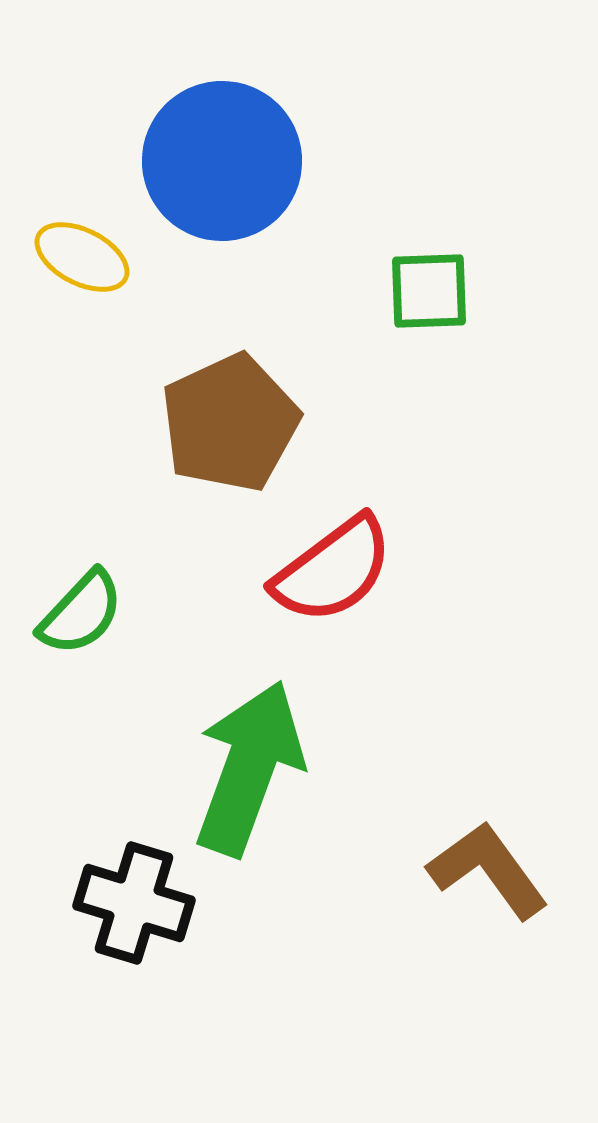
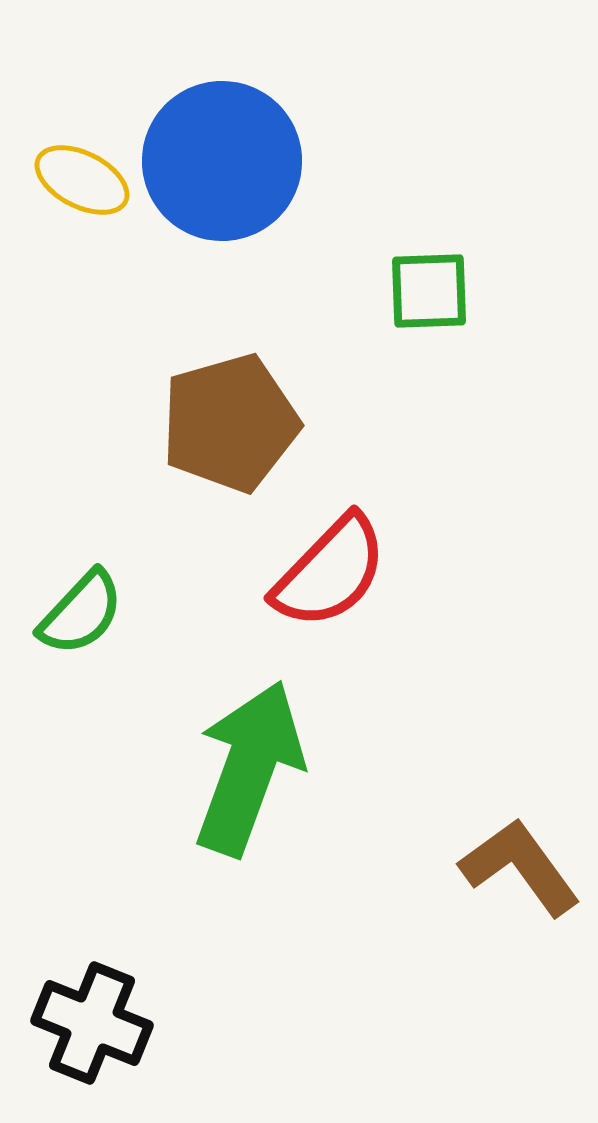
yellow ellipse: moved 77 px up
brown pentagon: rotated 9 degrees clockwise
red semicircle: moved 3 px left, 2 px down; rotated 9 degrees counterclockwise
brown L-shape: moved 32 px right, 3 px up
black cross: moved 42 px left, 120 px down; rotated 5 degrees clockwise
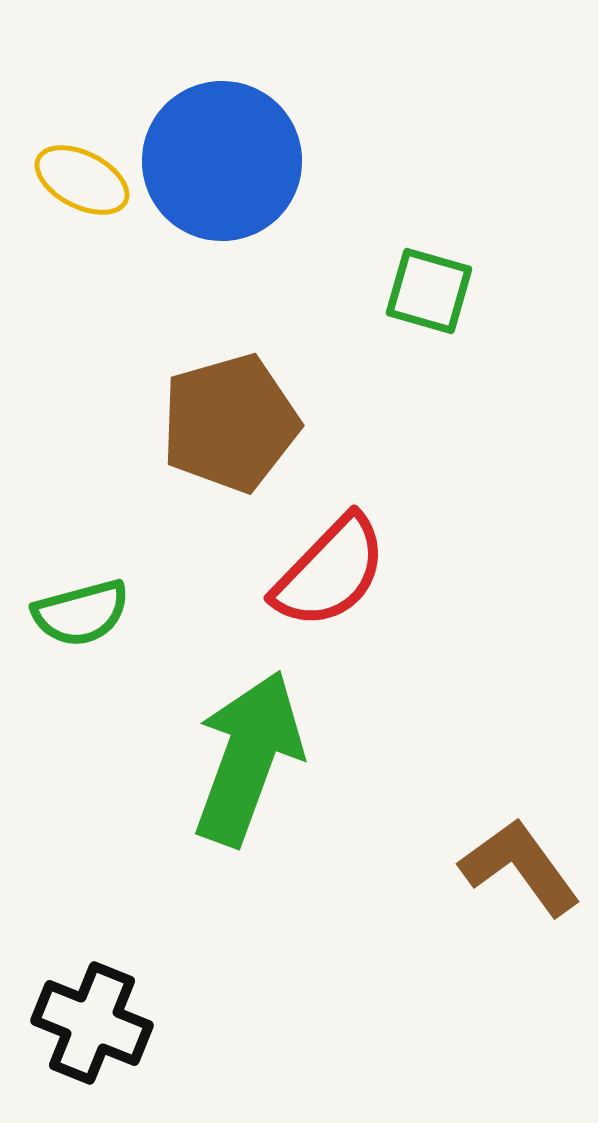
green square: rotated 18 degrees clockwise
green semicircle: rotated 32 degrees clockwise
green arrow: moved 1 px left, 10 px up
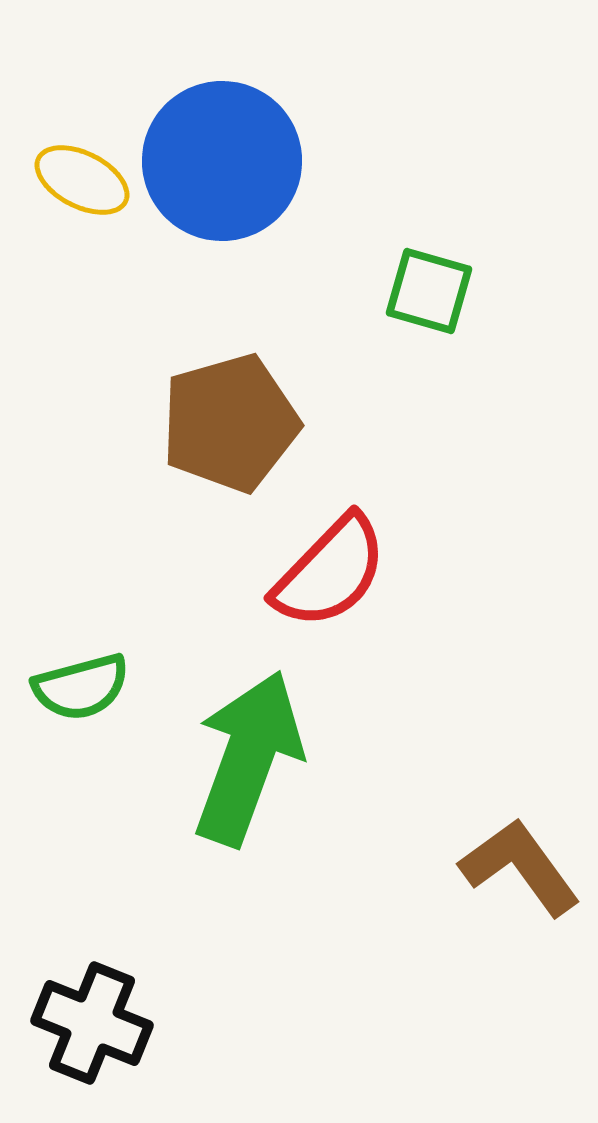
green semicircle: moved 74 px down
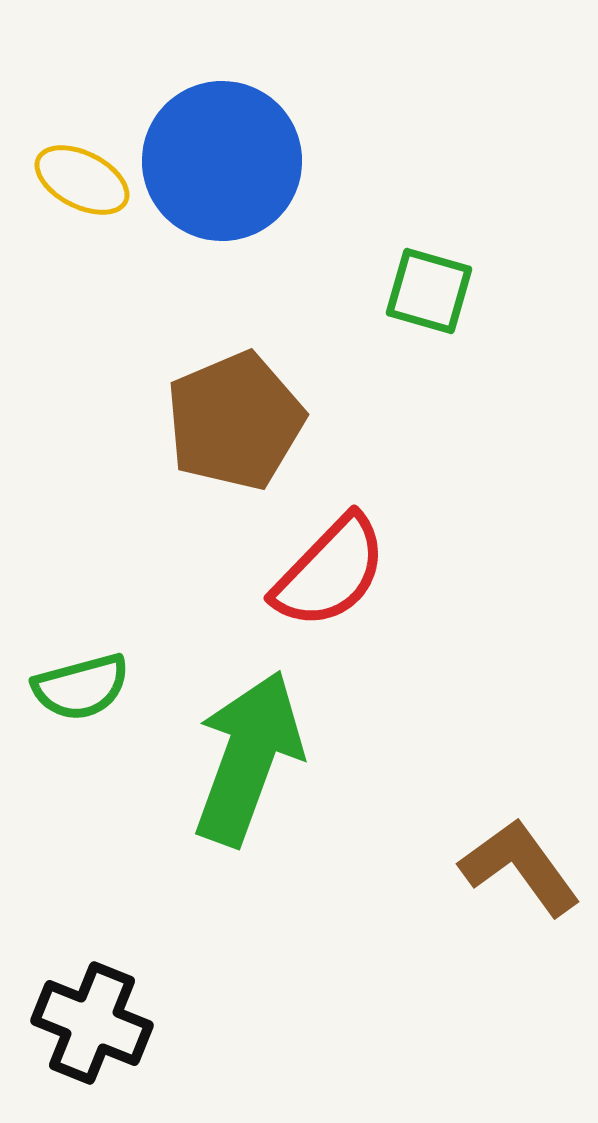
brown pentagon: moved 5 px right, 2 px up; rotated 7 degrees counterclockwise
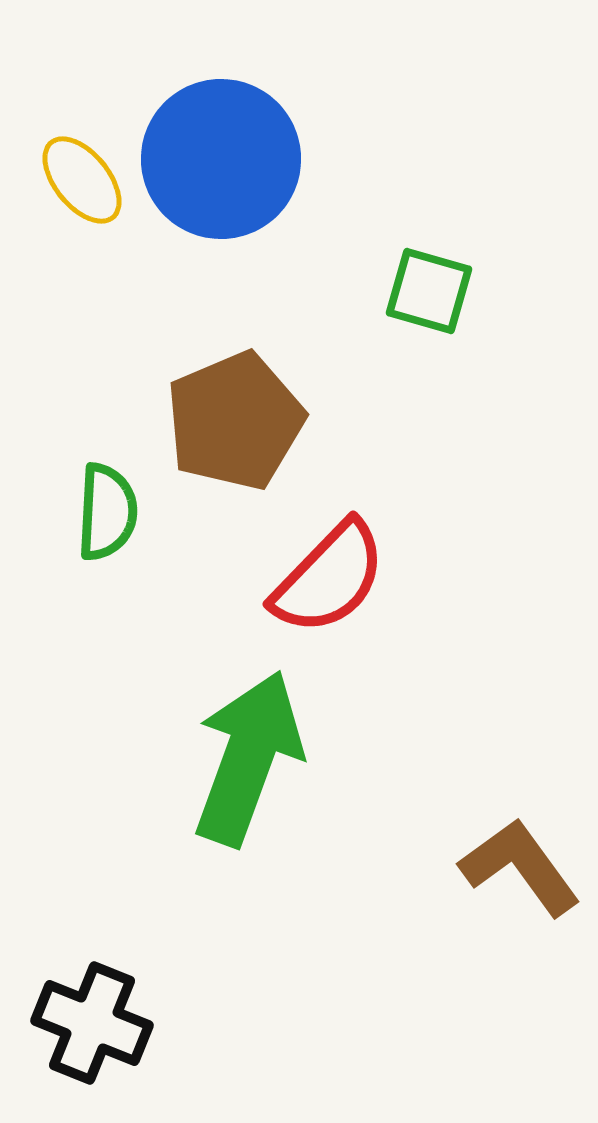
blue circle: moved 1 px left, 2 px up
yellow ellipse: rotated 24 degrees clockwise
red semicircle: moved 1 px left, 6 px down
green semicircle: moved 26 px right, 175 px up; rotated 72 degrees counterclockwise
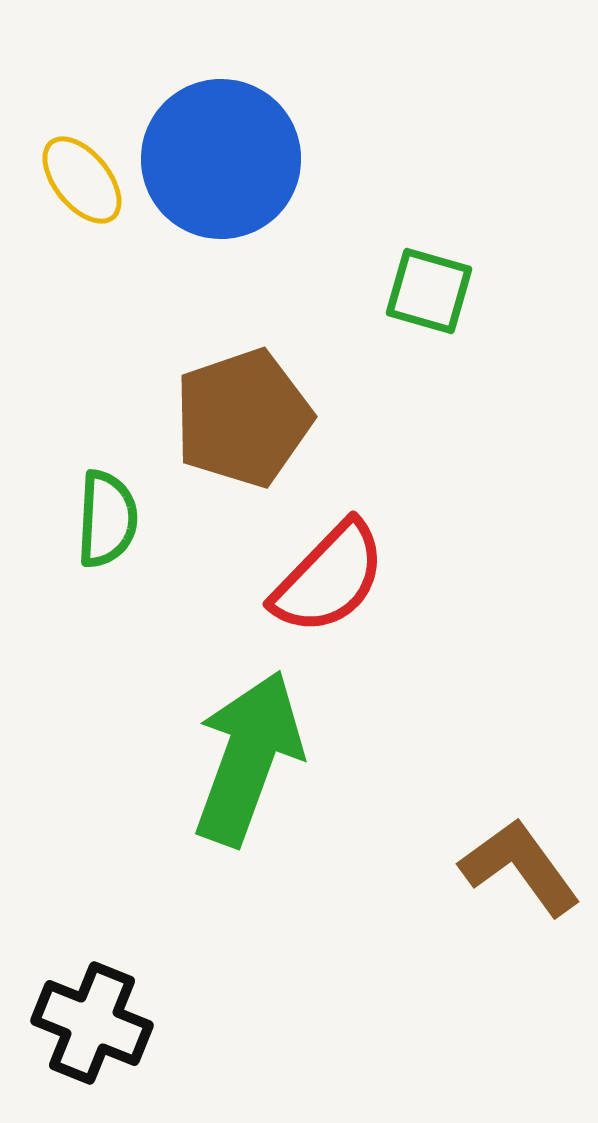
brown pentagon: moved 8 px right, 3 px up; rotated 4 degrees clockwise
green semicircle: moved 7 px down
